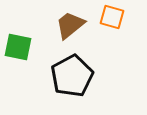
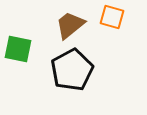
green square: moved 2 px down
black pentagon: moved 6 px up
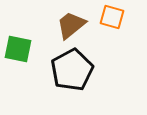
brown trapezoid: moved 1 px right
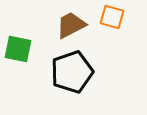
brown trapezoid: rotated 12 degrees clockwise
black pentagon: moved 2 px down; rotated 9 degrees clockwise
